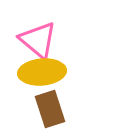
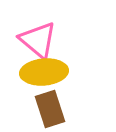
yellow ellipse: moved 2 px right
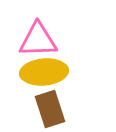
pink triangle: rotated 42 degrees counterclockwise
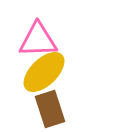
yellow ellipse: rotated 39 degrees counterclockwise
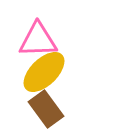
brown rectangle: moved 4 px left; rotated 18 degrees counterclockwise
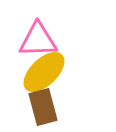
brown rectangle: moved 3 px left, 2 px up; rotated 21 degrees clockwise
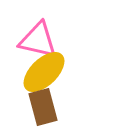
pink triangle: rotated 15 degrees clockwise
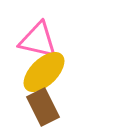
brown rectangle: rotated 12 degrees counterclockwise
